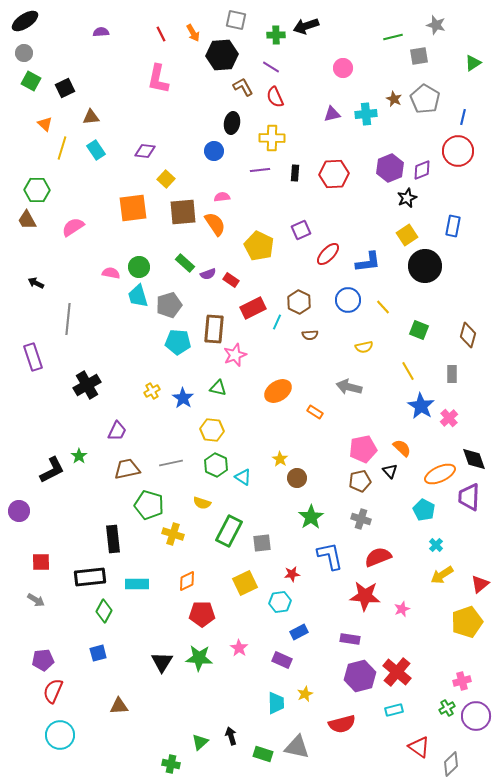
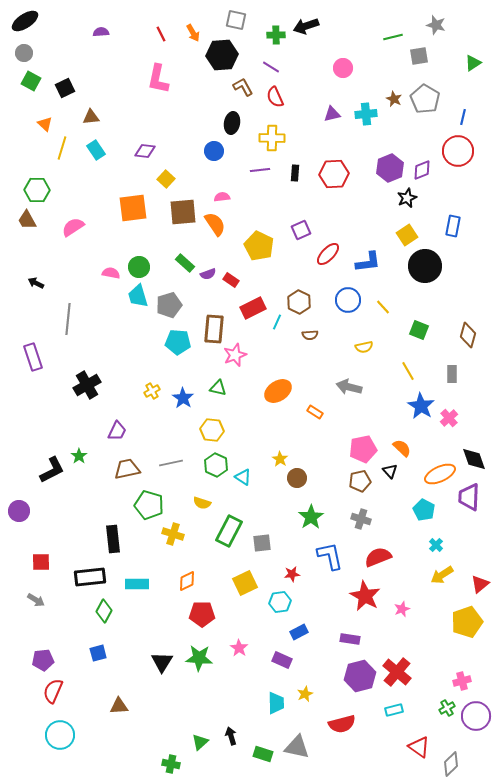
red star at (365, 596): rotated 24 degrees clockwise
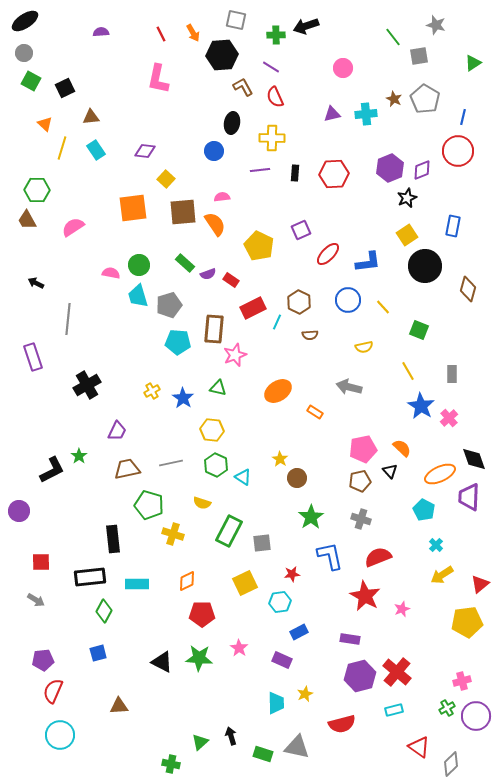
green line at (393, 37): rotated 66 degrees clockwise
green circle at (139, 267): moved 2 px up
brown diamond at (468, 335): moved 46 px up
yellow pentagon at (467, 622): rotated 12 degrees clockwise
black triangle at (162, 662): rotated 35 degrees counterclockwise
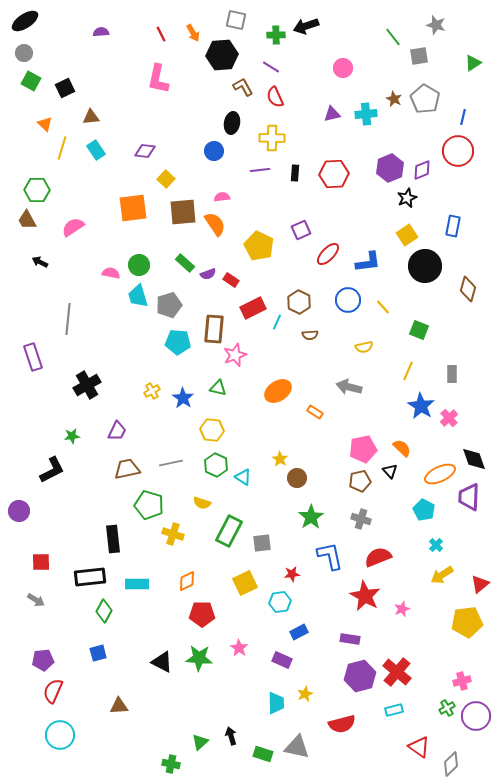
black arrow at (36, 283): moved 4 px right, 21 px up
yellow line at (408, 371): rotated 54 degrees clockwise
green star at (79, 456): moved 7 px left, 20 px up; rotated 28 degrees clockwise
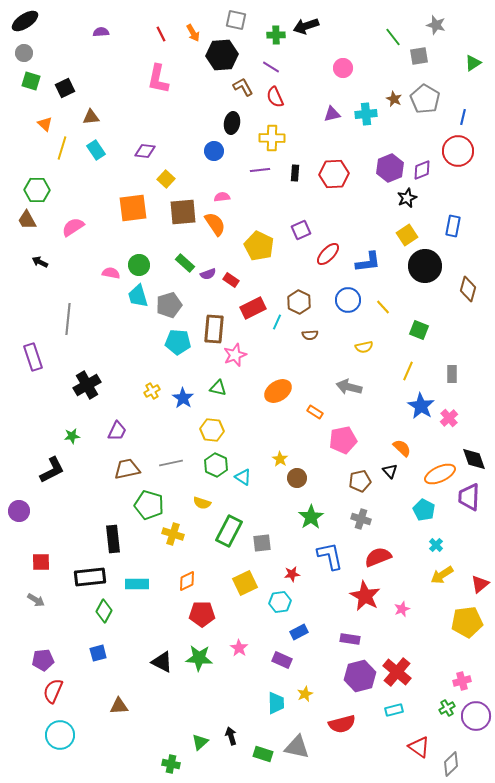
green square at (31, 81): rotated 12 degrees counterclockwise
pink pentagon at (363, 449): moved 20 px left, 9 px up
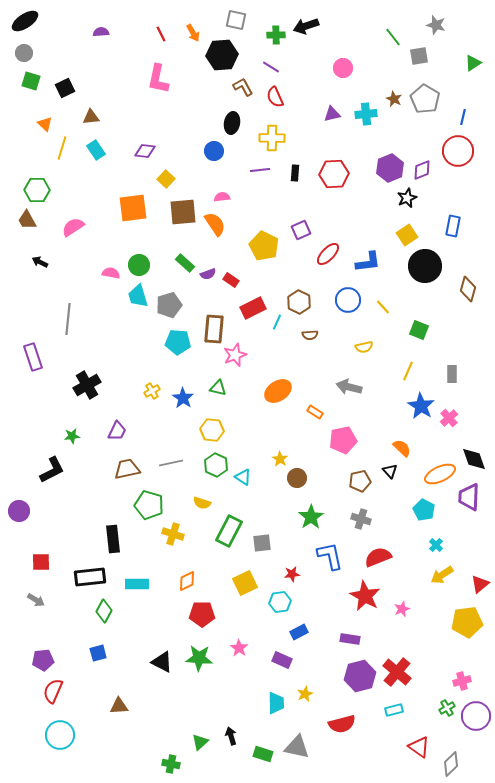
yellow pentagon at (259, 246): moved 5 px right
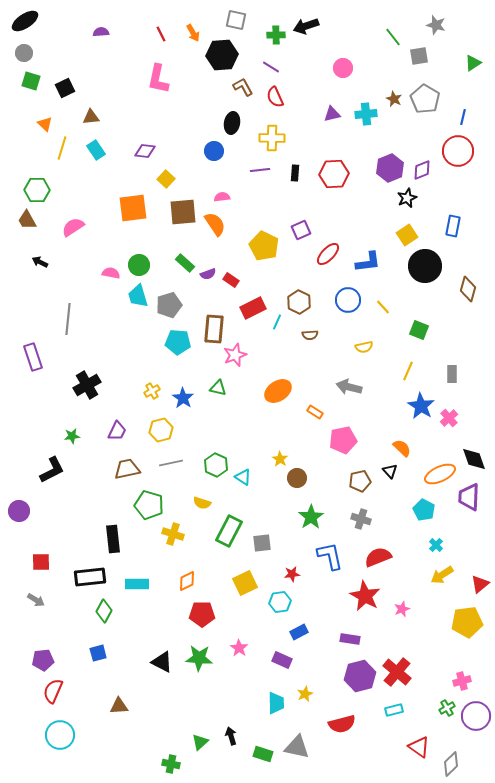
yellow hexagon at (212, 430): moved 51 px left; rotated 20 degrees counterclockwise
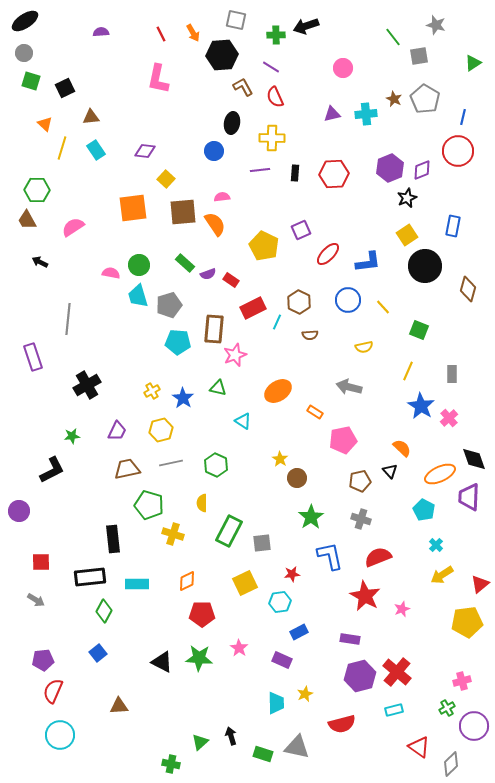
cyan triangle at (243, 477): moved 56 px up
yellow semicircle at (202, 503): rotated 72 degrees clockwise
blue square at (98, 653): rotated 24 degrees counterclockwise
purple circle at (476, 716): moved 2 px left, 10 px down
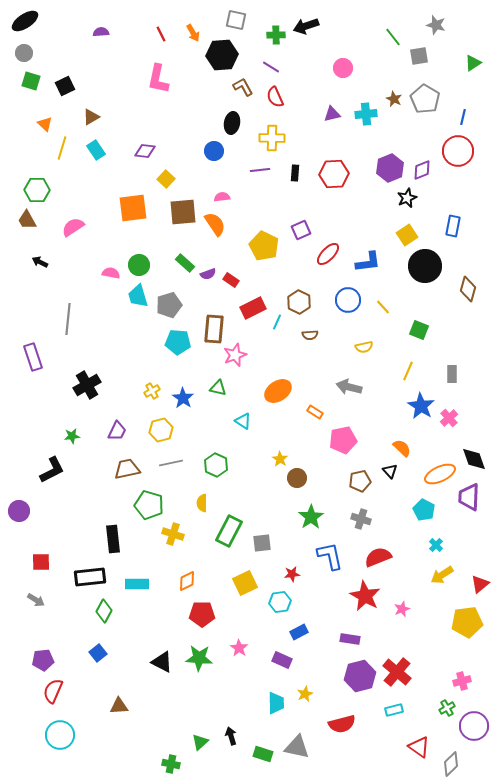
black square at (65, 88): moved 2 px up
brown triangle at (91, 117): rotated 24 degrees counterclockwise
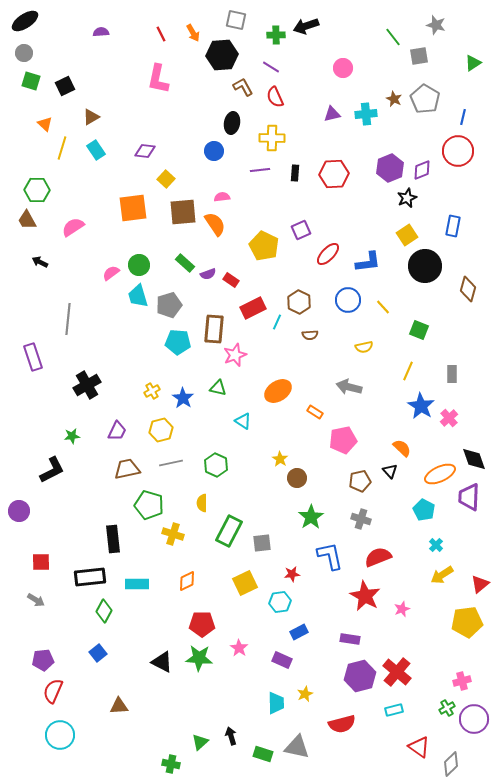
pink semicircle at (111, 273): rotated 48 degrees counterclockwise
red pentagon at (202, 614): moved 10 px down
purple circle at (474, 726): moved 7 px up
